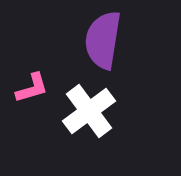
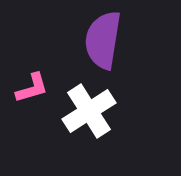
white cross: rotated 4 degrees clockwise
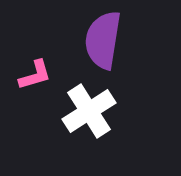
pink L-shape: moved 3 px right, 13 px up
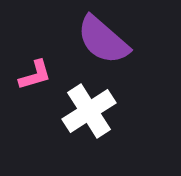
purple semicircle: rotated 58 degrees counterclockwise
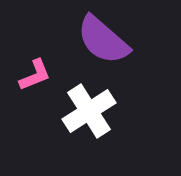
pink L-shape: rotated 6 degrees counterclockwise
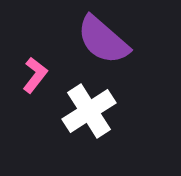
pink L-shape: rotated 30 degrees counterclockwise
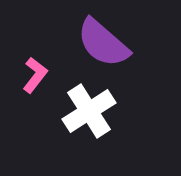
purple semicircle: moved 3 px down
